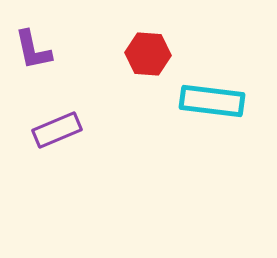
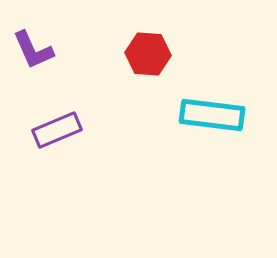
purple L-shape: rotated 12 degrees counterclockwise
cyan rectangle: moved 14 px down
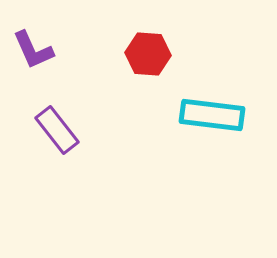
purple rectangle: rotated 75 degrees clockwise
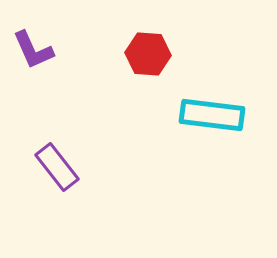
purple rectangle: moved 37 px down
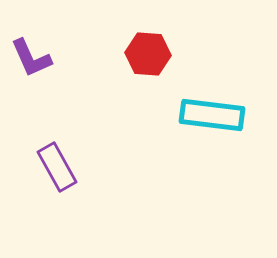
purple L-shape: moved 2 px left, 8 px down
purple rectangle: rotated 9 degrees clockwise
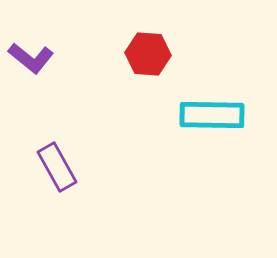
purple L-shape: rotated 27 degrees counterclockwise
cyan rectangle: rotated 6 degrees counterclockwise
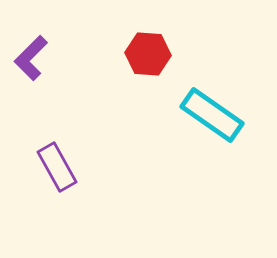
purple L-shape: rotated 96 degrees clockwise
cyan rectangle: rotated 34 degrees clockwise
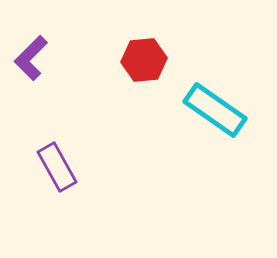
red hexagon: moved 4 px left, 6 px down; rotated 9 degrees counterclockwise
cyan rectangle: moved 3 px right, 5 px up
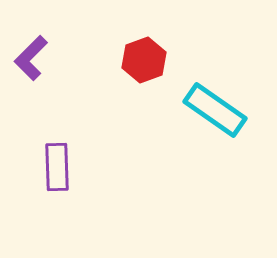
red hexagon: rotated 15 degrees counterclockwise
purple rectangle: rotated 27 degrees clockwise
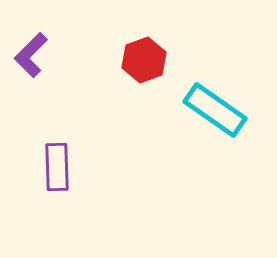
purple L-shape: moved 3 px up
